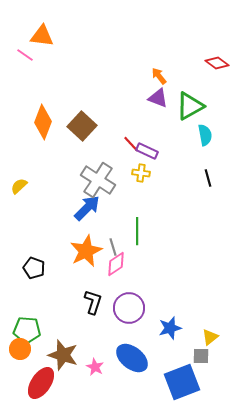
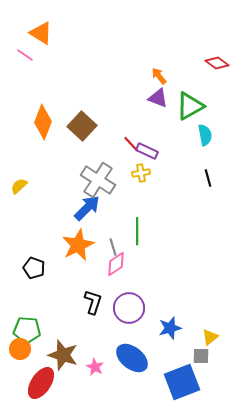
orange triangle: moved 1 px left, 3 px up; rotated 25 degrees clockwise
yellow cross: rotated 18 degrees counterclockwise
orange star: moved 8 px left, 6 px up
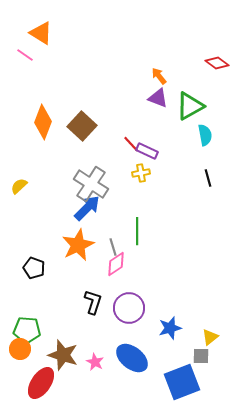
gray cross: moved 7 px left, 4 px down
pink star: moved 5 px up
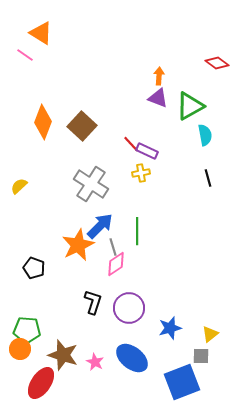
orange arrow: rotated 42 degrees clockwise
blue arrow: moved 13 px right, 18 px down
yellow triangle: moved 3 px up
